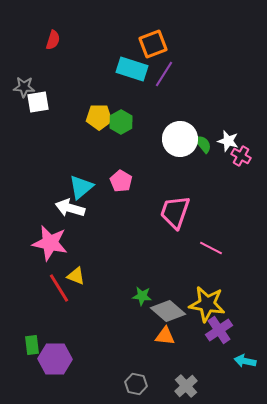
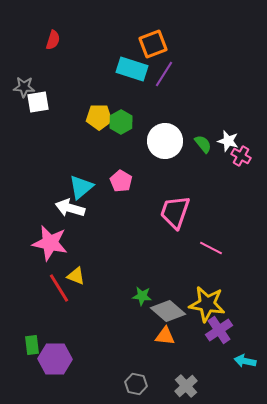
white circle: moved 15 px left, 2 px down
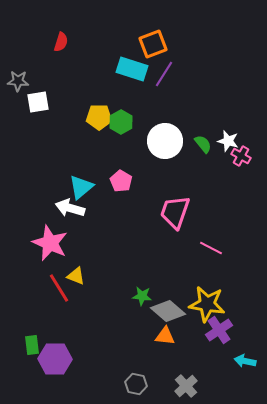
red semicircle: moved 8 px right, 2 px down
gray star: moved 6 px left, 6 px up
pink star: rotated 12 degrees clockwise
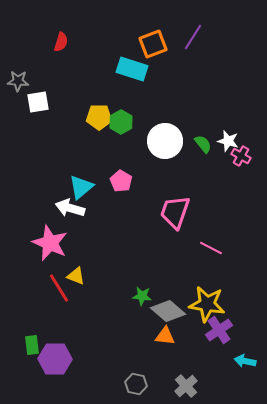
purple line: moved 29 px right, 37 px up
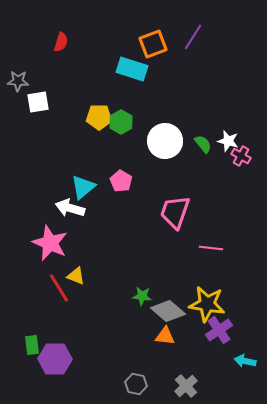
cyan triangle: moved 2 px right
pink line: rotated 20 degrees counterclockwise
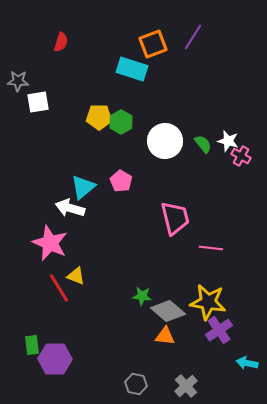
pink trapezoid: moved 6 px down; rotated 147 degrees clockwise
yellow star: moved 1 px right, 2 px up
cyan arrow: moved 2 px right, 2 px down
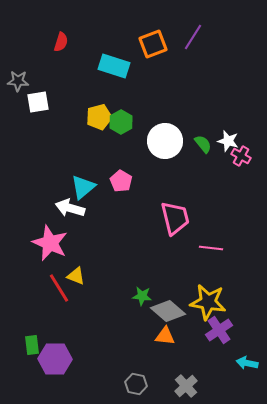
cyan rectangle: moved 18 px left, 3 px up
yellow pentagon: rotated 15 degrees counterclockwise
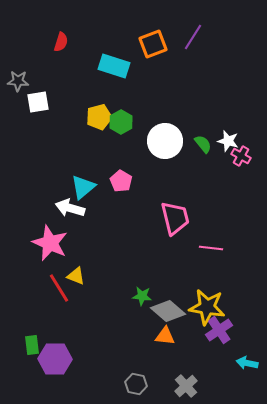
yellow star: moved 1 px left, 5 px down
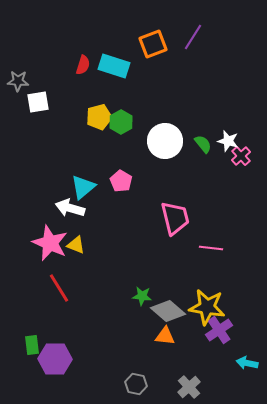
red semicircle: moved 22 px right, 23 px down
pink cross: rotated 18 degrees clockwise
yellow triangle: moved 31 px up
gray cross: moved 3 px right, 1 px down
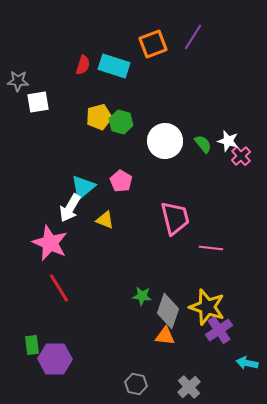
green hexagon: rotated 15 degrees counterclockwise
white arrow: rotated 76 degrees counterclockwise
yellow triangle: moved 29 px right, 25 px up
yellow star: rotated 9 degrees clockwise
gray diamond: rotated 68 degrees clockwise
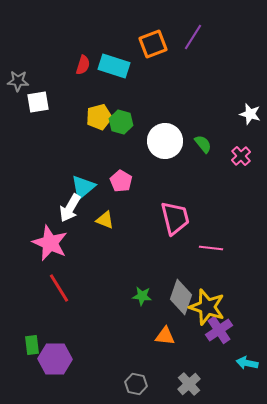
white star: moved 22 px right, 27 px up
gray diamond: moved 13 px right, 14 px up
gray cross: moved 3 px up
